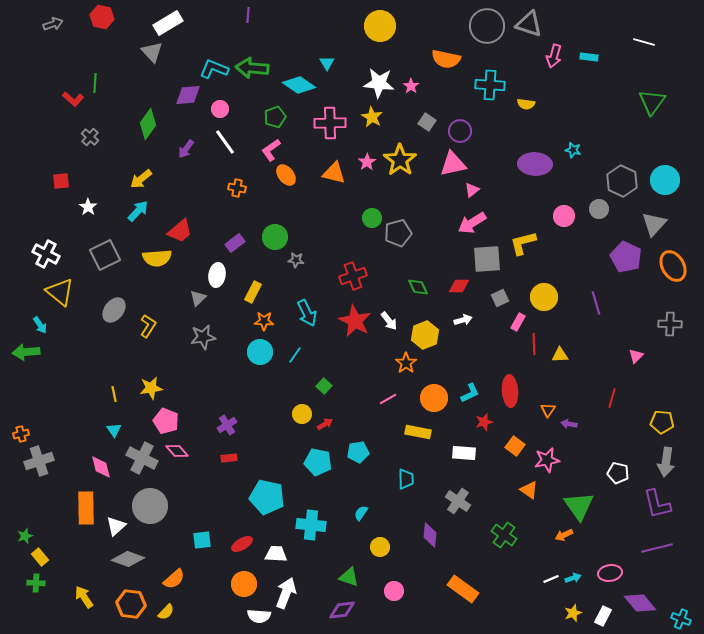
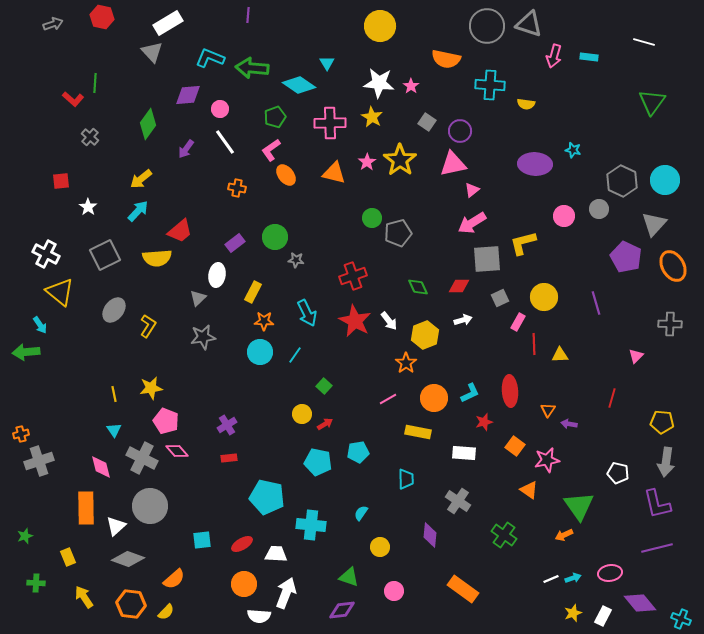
cyan L-shape at (214, 69): moved 4 px left, 11 px up
yellow rectangle at (40, 557): moved 28 px right; rotated 18 degrees clockwise
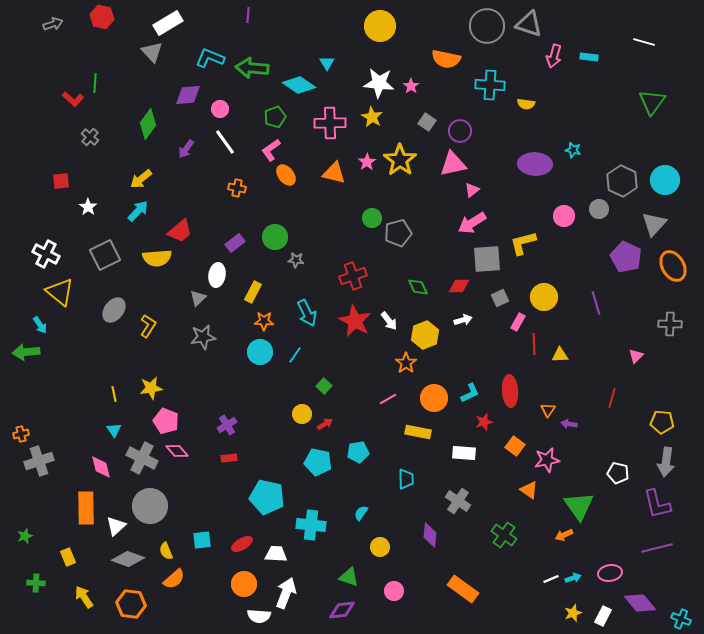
yellow semicircle at (166, 612): moved 61 px up; rotated 114 degrees clockwise
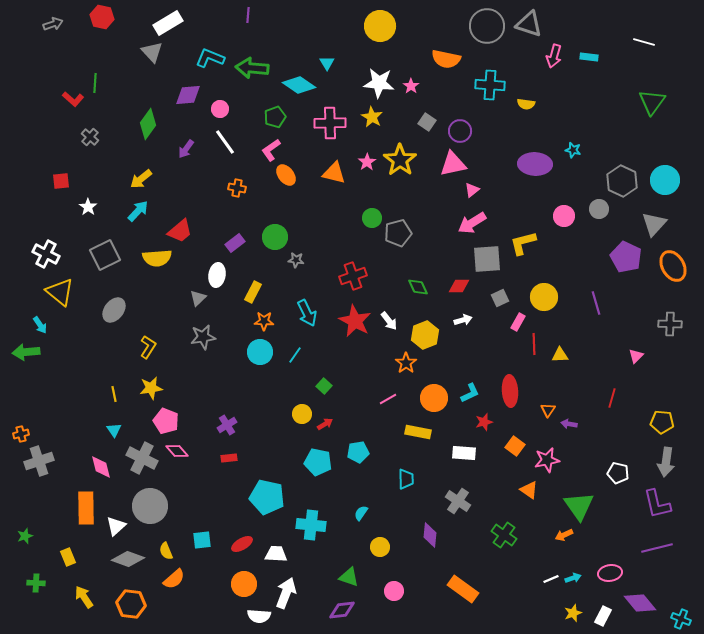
yellow L-shape at (148, 326): moved 21 px down
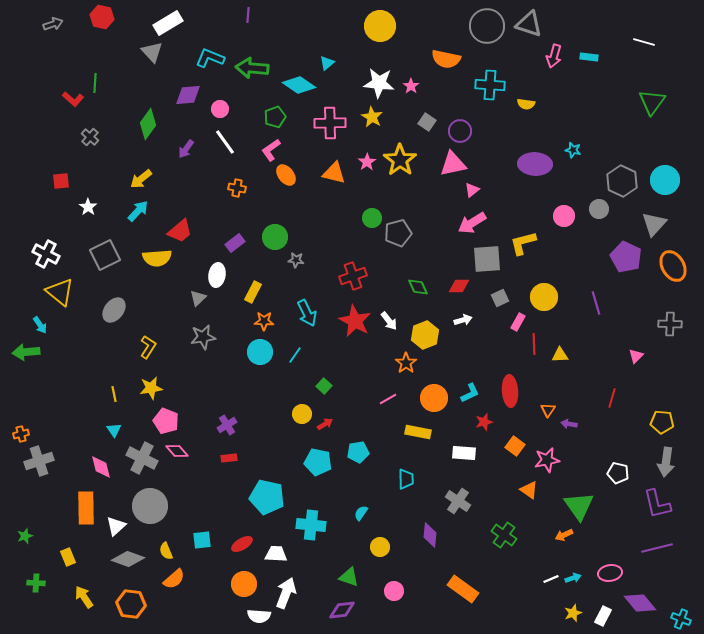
cyan triangle at (327, 63): rotated 21 degrees clockwise
